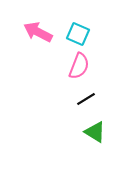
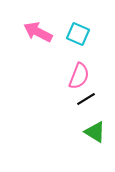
pink semicircle: moved 10 px down
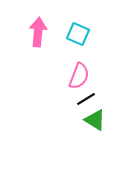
pink arrow: rotated 68 degrees clockwise
green triangle: moved 12 px up
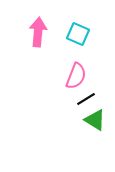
pink semicircle: moved 3 px left
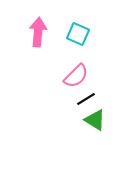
pink semicircle: rotated 24 degrees clockwise
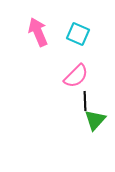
pink arrow: rotated 28 degrees counterclockwise
black line: moved 1 px left, 2 px down; rotated 60 degrees counterclockwise
green triangle: rotated 40 degrees clockwise
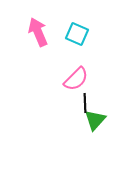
cyan square: moved 1 px left
pink semicircle: moved 3 px down
black line: moved 2 px down
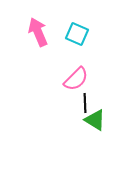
green triangle: rotated 40 degrees counterclockwise
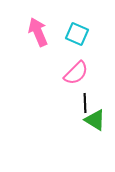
pink semicircle: moved 6 px up
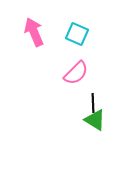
pink arrow: moved 4 px left
black line: moved 8 px right
